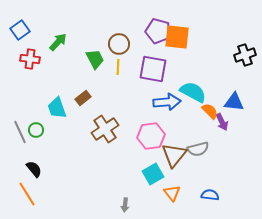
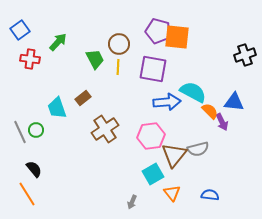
gray arrow: moved 7 px right, 3 px up; rotated 16 degrees clockwise
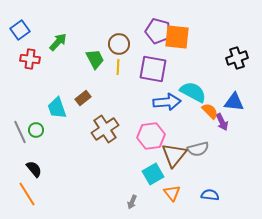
black cross: moved 8 px left, 3 px down
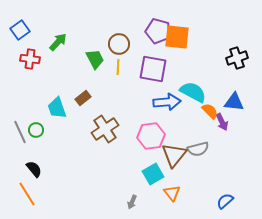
blue semicircle: moved 15 px right, 6 px down; rotated 48 degrees counterclockwise
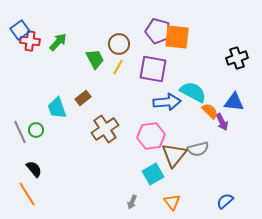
red cross: moved 18 px up
yellow line: rotated 28 degrees clockwise
orange triangle: moved 9 px down
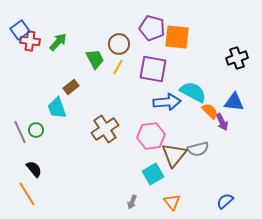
purple pentagon: moved 6 px left, 3 px up
brown rectangle: moved 12 px left, 11 px up
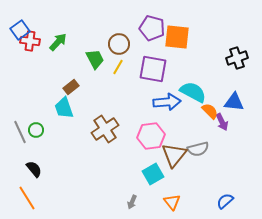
cyan trapezoid: moved 7 px right
orange line: moved 4 px down
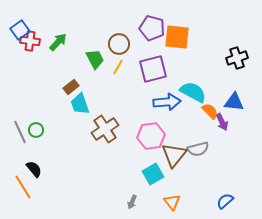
purple square: rotated 24 degrees counterclockwise
cyan trapezoid: moved 16 px right, 4 px up
orange line: moved 4 px left, 11 px up
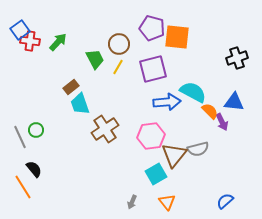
gray line: moved 5 px down
cyan square: moved 3 px right
orange triangle: moved 5 px left
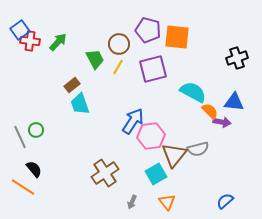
purple pentagon: moved 4 px left, 2 px down
brown rectangle: moved 1 px right, 2 px up
blue arrow: moved 34 px left, 19 px down; rotated 52 degrees counterclockwise
purple arrow: rotated 54 degrees counterclockwise
brown cross: moved 44 px down
orange line: rotated 25 degrees counterclockwise
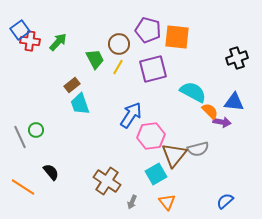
blue arrow: moved 2 px left, 6 px up
black semicircle: moved 17 px right, 3 px down
brown cross: moved 2 px right, 8 px down; rotated 24 degrees counterclockwise
